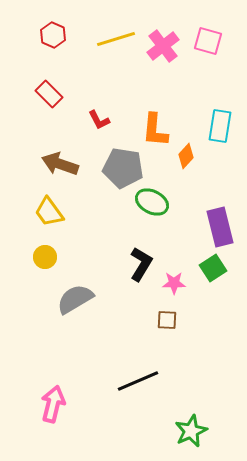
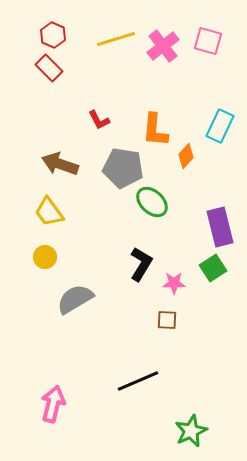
red rectangle: moved 26 px up
cyan rectangle: rotated 16 degrees clockwise
green ellipse: rotated 16 degrees clockwise
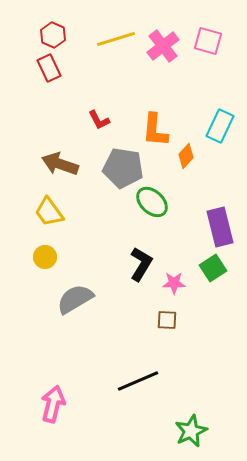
red rectangle: rotated 20 degrees clockwise
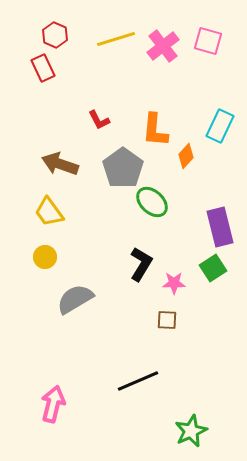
red hexagon: moved 2 px right
red rectangle: moved 6 px left
gray pentagon: rotated 27 degrees clockwise
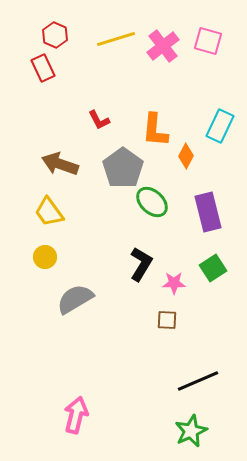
orange diamond: rotated 15 degrees counterclockwise
purple rectangle: moved 12 px left, 15 px up
black line: moved 60 px right
pink arrow: moved 23 px right, 11 px down
